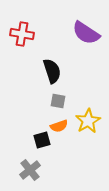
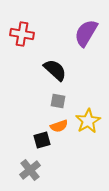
purple semicircle: rotated 88 degrees clockwise
black semicircle: moved 3 px right, 1 px up; rotated 30 degrees counterclockwise
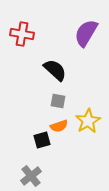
gray cross: moved 1 px right, 6 px down
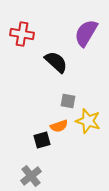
black semicircle: moved 1 px right, 8 px up
gray square: moved 10 px right
yellow star: rotated 25 degrees counterclockwise
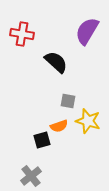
purple semicircle: moved 1 px right, 2 px up
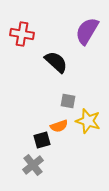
gray cross: moved 2 px right, 11 px up
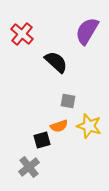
red cross: rotated 30 degrees clockwise
yellow star: moved 1 px right, 5 px down
gray cross: moved 4 px left, 2 px down
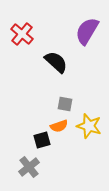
gray square: moved 3 px left, 3 px down
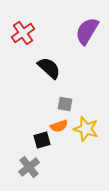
red cross: moved 1 px right, 1 px up; rotated 15 degrees clockwise
black semicircle: moved 7 px left, 6 px down
yellow star: moved 3 px left, 3 px down
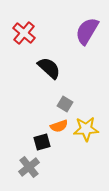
red cross: moved 1 px right; rotated 15 degrees counterclockwise
gray square: rotated 21 degrees clockwise
yellow star: rotated 20 degrees counterclockwise
black square: moved 2 px down
